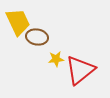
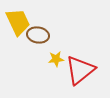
brown ellipse: moved 1 px right, 2 px up
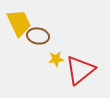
yellow trapezoid: moved 1 px right, 1 px down
brown ellipse: moved 1 px down
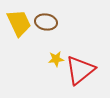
brown ellipse: moved 8 px right, 14 px up
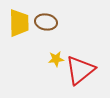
yellow trapezoid: rotated 24 degrees clockwise
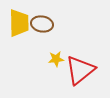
brown ellipse: moved 4 px left, 2 px down
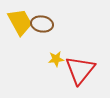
yellow trapezoid: moved 1 px right, 1 px up; rotated 28 degrees counterclockwise
red triangle: rotated 12 degrees counterclockwise
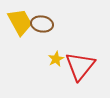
yellow star: rotated 21 degrees counterclockwise
red triangle: moved 4 px up
